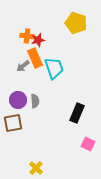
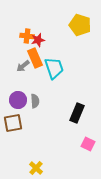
yellow pentagon: moved 4 px right, 2 px down
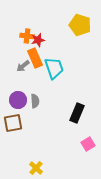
pink square: rotated 32 degrees clockwise
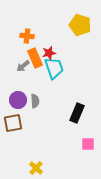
red star: moved 11 px right, 13 px down
pink square: rotated 32 degrees clockwise
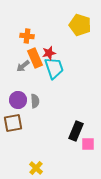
black rectangle: moved 1 px left, 18 px down
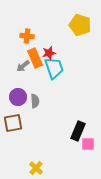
purple circle: moved 3 px up
black rectangle: moved 2 px right
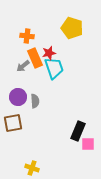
yellow pentagon: moved 8 px left, 3 px down
yellow cross: moved 4 px left; rotated 24 degrees counterclockwise
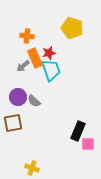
cyan trapezoid: moved 3 px left, 2 px down
gray semicircle: moved 1 px left; rotated 136 degrees clockwise
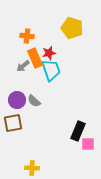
purple circle: moved 1 px left, 3 px down
yellow cross: rotated 16 degrees counterclockwise
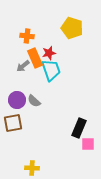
black rectangle: moved 1 px right, 3 px up
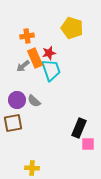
orange cross: rotated 16 degrees counterclockwise
